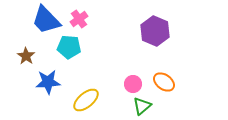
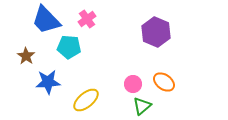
pink cross: moved 8 px right
purple hexagon: moved 1 px right, 1 px down
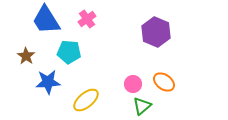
blue trapezoid: rotated 12 degrees clockwise
cyan pentagon: moved 5 px down
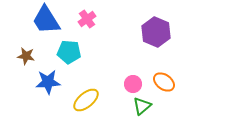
brown star: rotated 24 degrees counterclockwise
